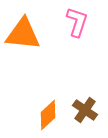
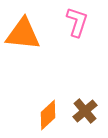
brown cross: moved 1 px down; rotated 15 degrees clockwise
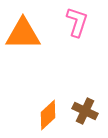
orange triangle: rotated 6 degrees counterclockwise
brown cross: rotated 25 degrees counterclockwise
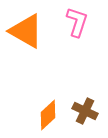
orange triangle: moved 3 px right, 3 px up; rotated 30 degrees clockwise
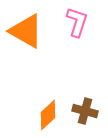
brown cross: rotated 10 degrees counterclockwise
